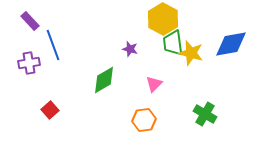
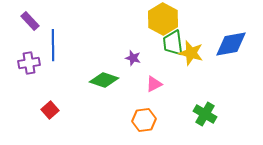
blue line: rotated 20 degrees clockwise
purple star: moved 3 px right, 9 px down
green diamond: rotated 48 degrees clockwise
pink triangle: rotated 18 degrees clockwise
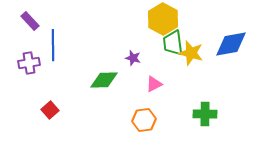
green diamond: rotated 20 degrees counterclockwise
green cross: rotated 30 degrees counterclockwise
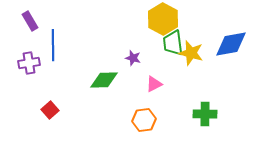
purple rectangle: rotated 12 degrees clockwise
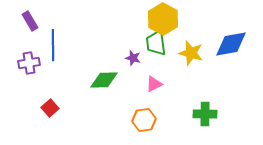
green trapezoid: moved 17 px left
red square: moved 2 px up
